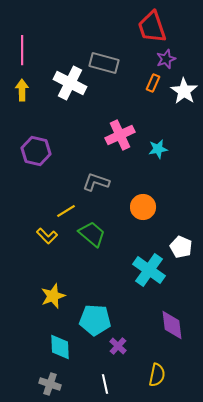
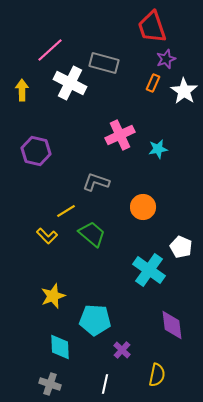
pink line: moved 28 px right; rotated 48 degrees clockwise
purple cross: moved 4 px right, 4 px down
white line: rotated 24 degrees clockwise
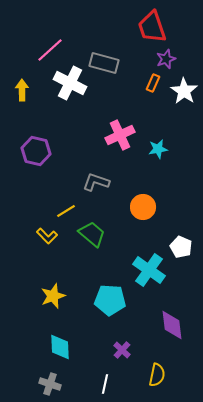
cyan pentagon: moved 15 px right, 20 px up
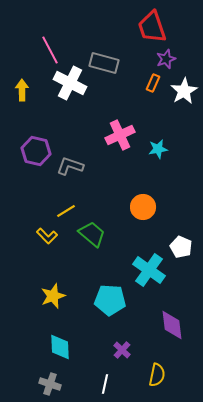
pink line: rotated 76 degrees counterclockwise
white star: rotated 8 degrees clockwise
gray L-shape: moved 26 px left, 16 px up
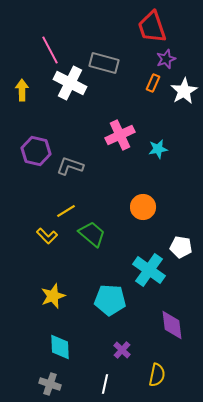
white pentagon: rotated 15 degrees counterclockwise
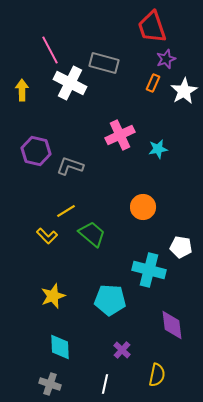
cyan cross: rotated 20 degrees counterclockwise
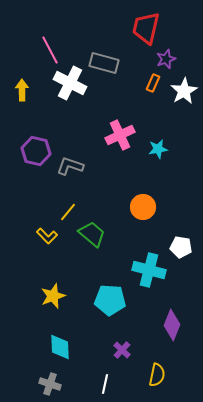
red trapezoid: moved 6 px left, 1 px down; rotated 32 degrees clockwise
yellow line: moved 2 px right, 1 px down; rotated 18 degrees counterclockwise
purple diamond: rotated 28 degrees clockwise
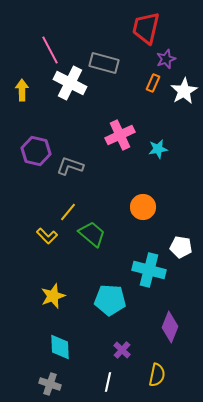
purple diamond: moved 2 px left, 2 px down
white line: moved 3 px right, 2 px up
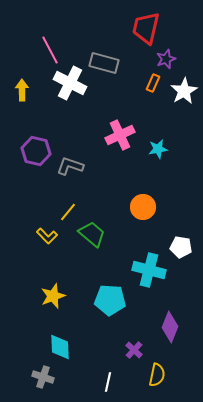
purple cross: moved 12 px right
gray cross: moved 7 px left, 7 px up
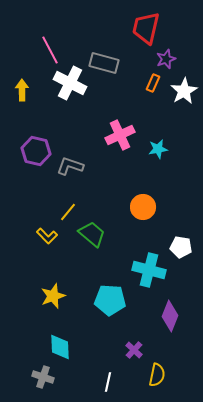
purple diamond: moved 11 px up
